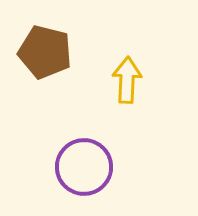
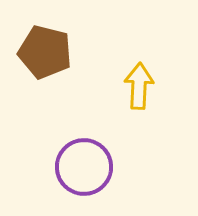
yellow arrow: moved 12 px right, 6 px down
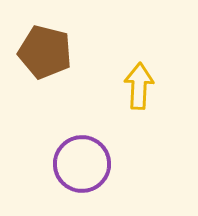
purple circle: moved 2 px left, 3 px up
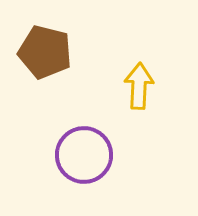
purple circle: moved 2 px right, 9 px up
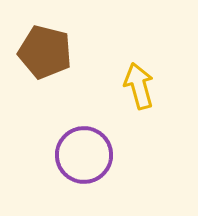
yellow arrow: rotated 18 degrees counterclockwise
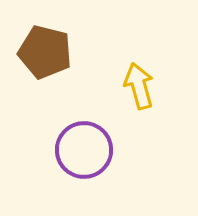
purple circle: moved 5 px up
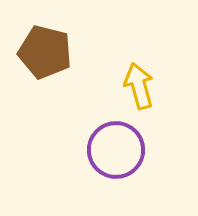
purple circle: moved 32 px right
